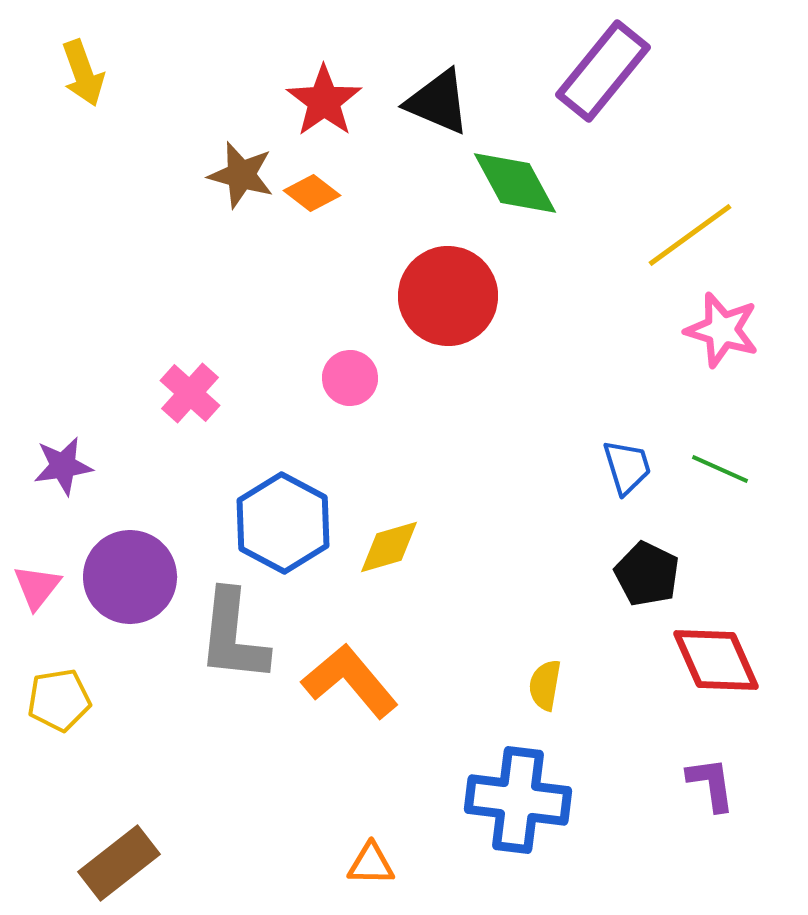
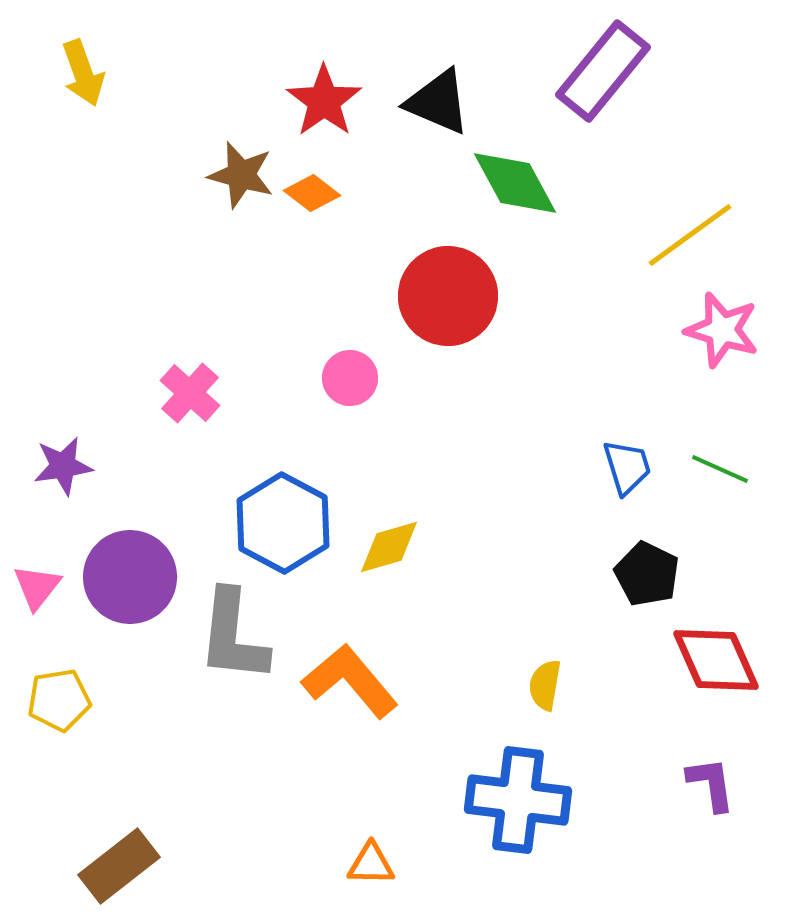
brown rectangle: moved 3 px down
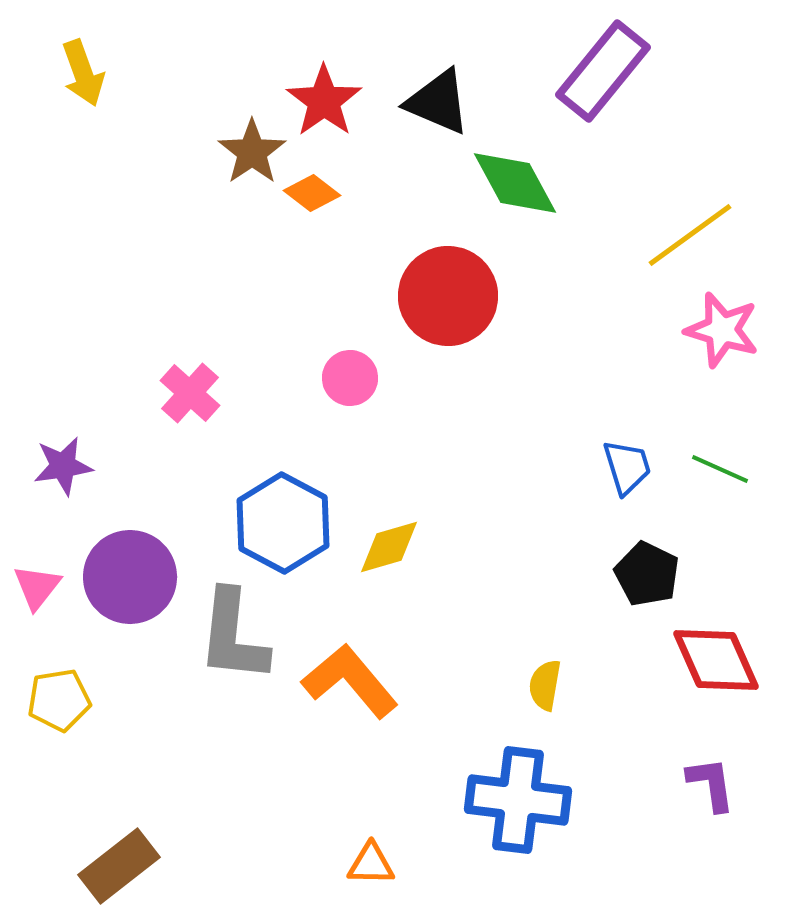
brown star: moved 11 px right, 23 px up; rotated 22 degrees clockwise
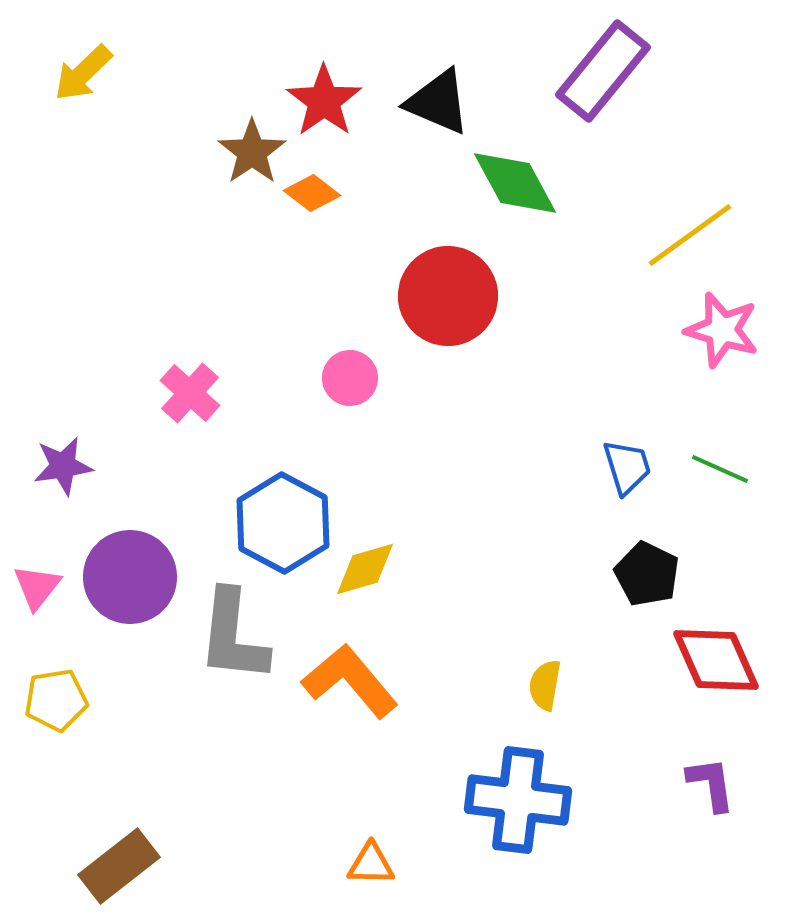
yellow arrow: rotated 66 degrees clockwise
yellow diamond: moved 24 px left, 22 px down
yellow pentagon: moved 3 px left
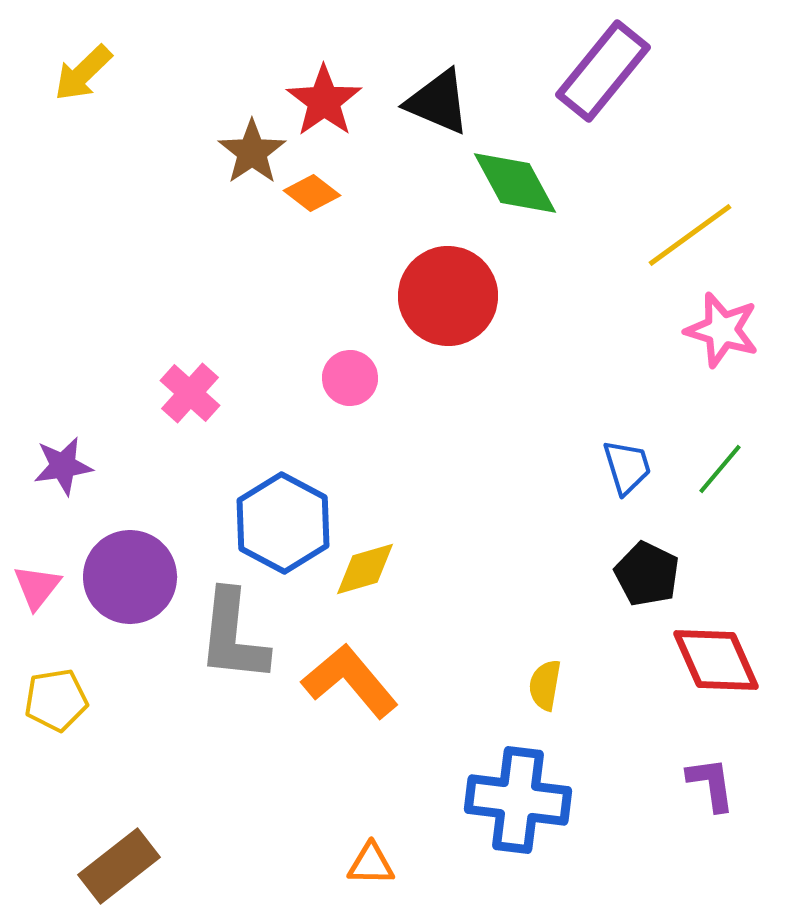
green line: rotated 74 degrees counterclockwise
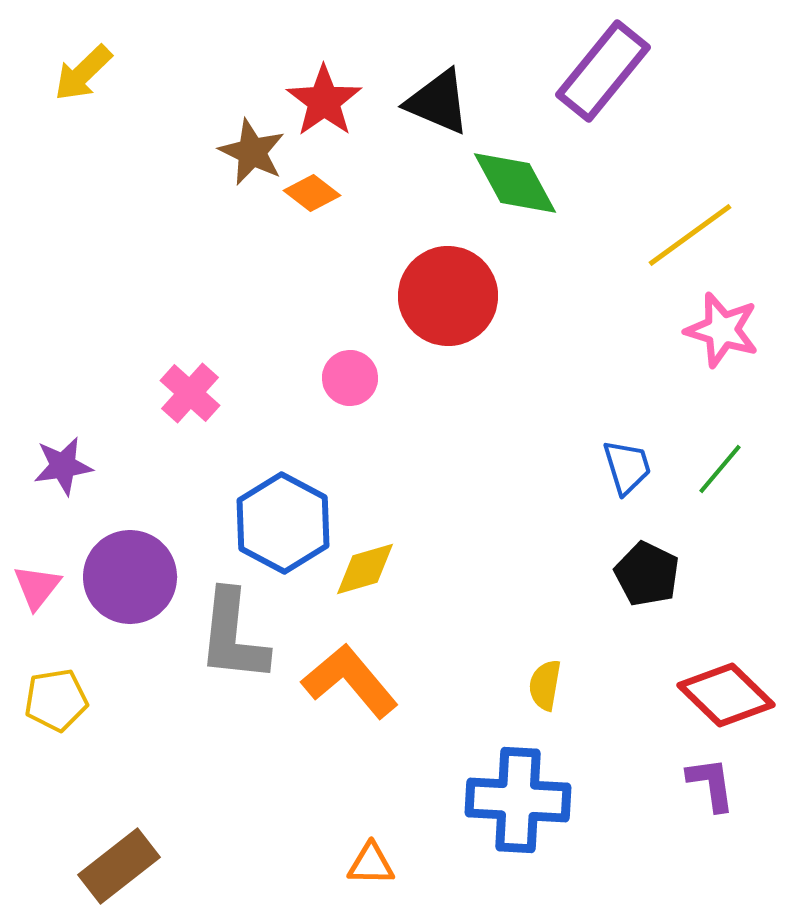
brown star: rotated 12 degrees counterclockwise
red diamond: moved 10 px right, 35 px down; rotated 22 degrees counterclockwise
blue cross: rotated 4 degrees counterclockwise
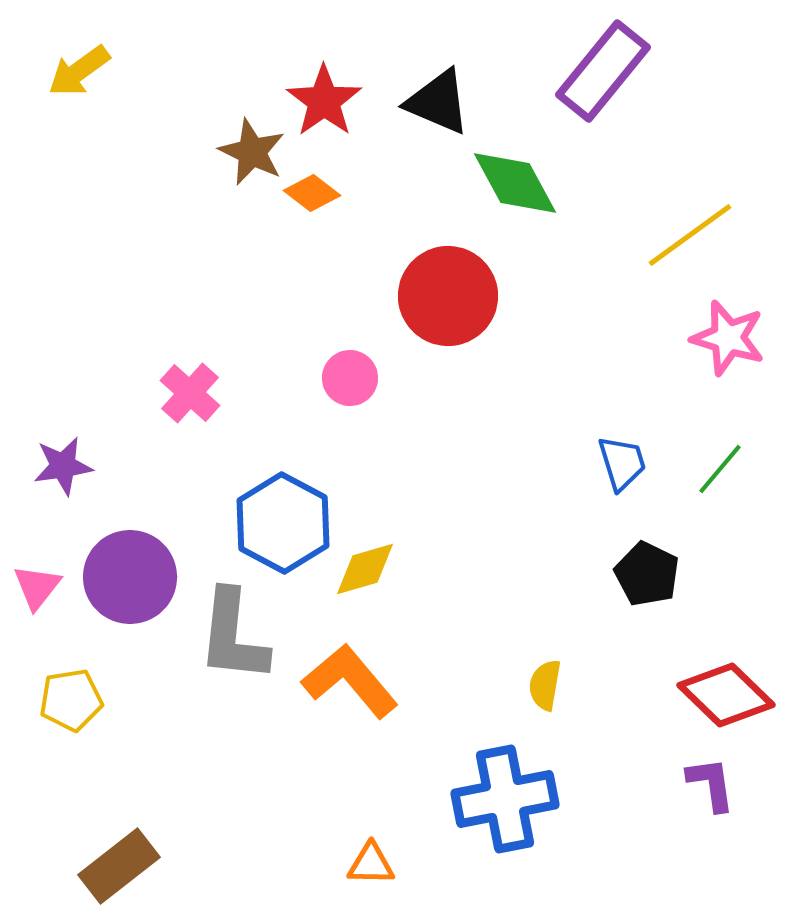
yellow arrow: moved 4 px left, 2 px up; rotated 8 degrees clockwise
pink star: moved 6 px right, 8 px down
blue trapezoid: moved 5 px left, 4 px up
yellow pentagon: moved 15 px right
blue cross: moved 13 px left, 1 px up; rotated 14 degrees counterclockwise
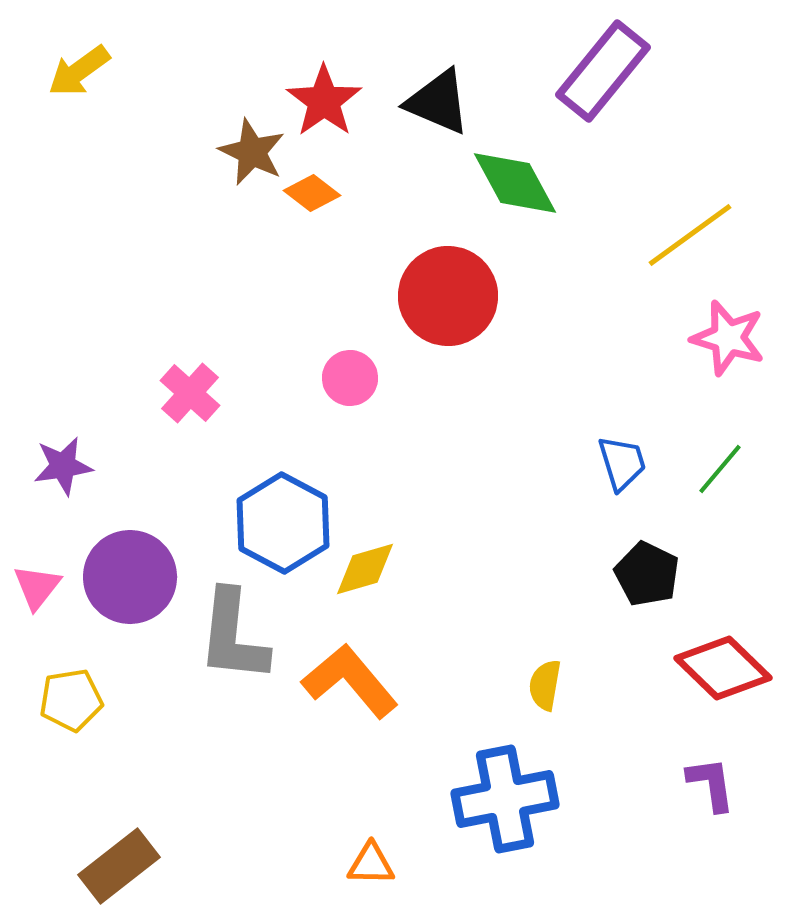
red diamond: moved 3 px left, 27 px up
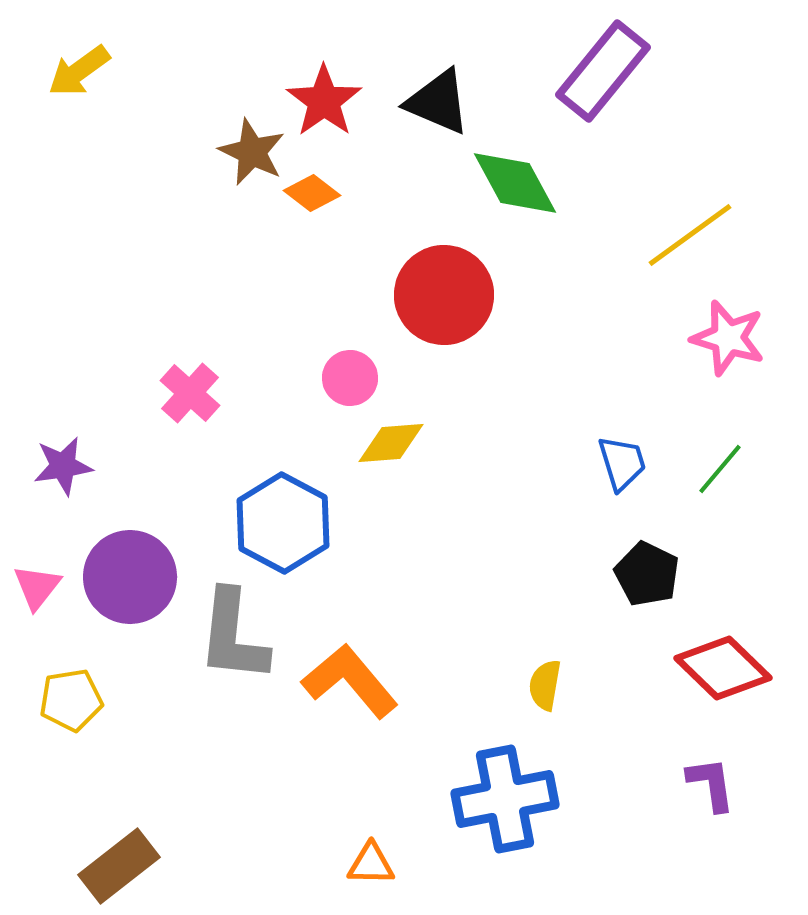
red circle: moved 4 px left, 1 px up
yellow diamond: moved 26 px right, 126 px up; rotated 12 degrees clockwise
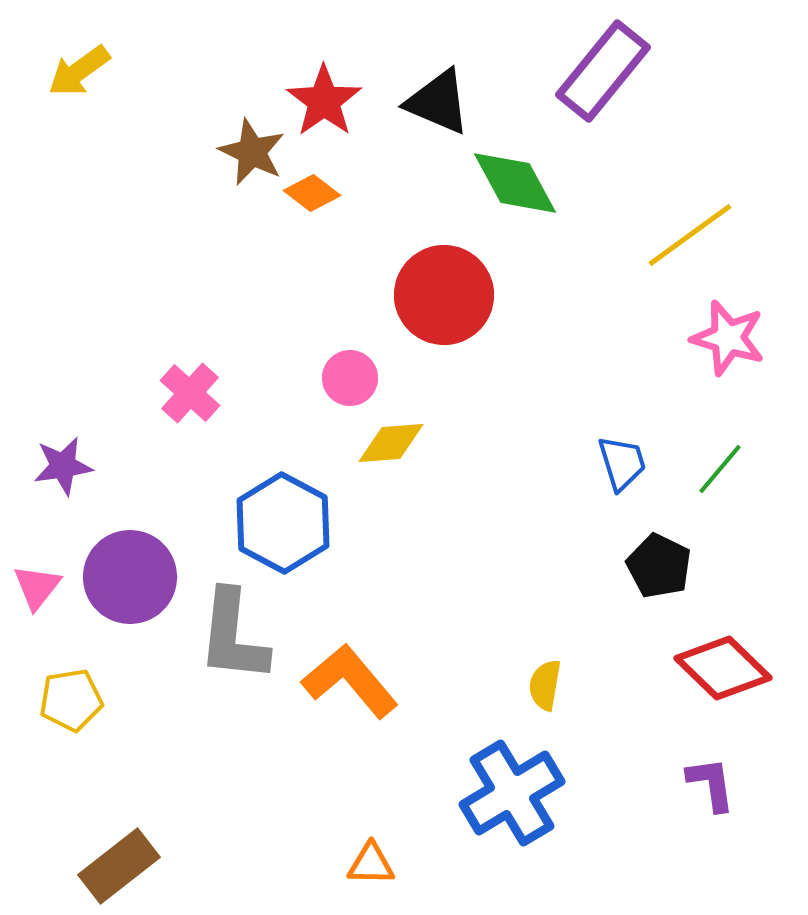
black pentagon: moved 12 px right, 8 px up
blue cross: moved 7 px right, 6 px up; rotated 20 degrees counterclockwise
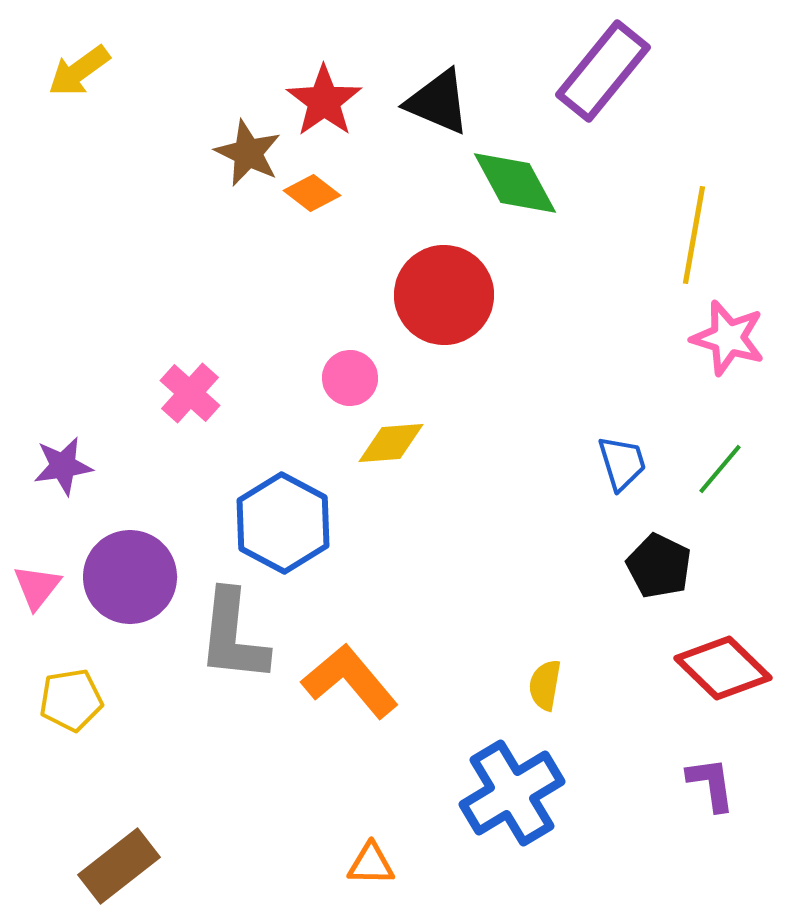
brown star: moved 4 px left, 1 px down
yellow line: moved 4 px right; rotated 44 degrees counterclockwise
